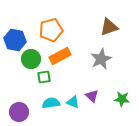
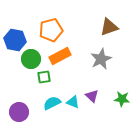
cyan semicircle: moved 1 px right; rotated 18 degrees counterclockwise
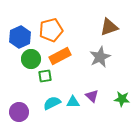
blue hexagon: moved 5 px right, 3 px up; rotated 25 degrees clockwise
gray star: moved 1 px left, 2 px up
green square: moved 1 px right, 1 px up
cyan triangle: rotated 24 degrees counterclockwise
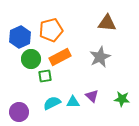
brown triangle: moved 2 px left, 4 px up; rotated 24 degrees clockwise
orange rectangle: moved 1 px down
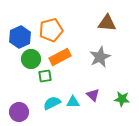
purple triangle: moved 1 px right, 1 px up
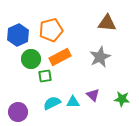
blue hexagon: moved 2 px left, 2 px up
purple circle: moved 1 px left
